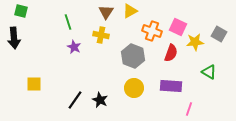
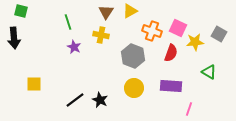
pink square: moved 1 px down
black line: rotated 18 degrees clockwise
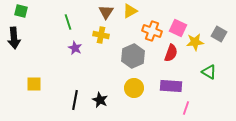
purple star: moved 1 px right, 1 px down
gray hexagon: rotated 15 degrees clockwise
black line: rotated 42 degrees counterclockwise
pink line: moved 3 px left, 1 px up
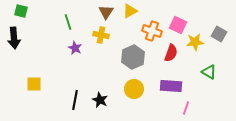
pink square: moved 3 px up
gray hexagon: moved 1 px down
yellow circle: moved 1 px down
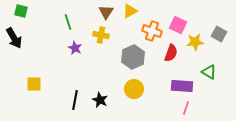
black arrow: rotated 25 degrees counterclockwise
purple rectangle: moved 11 px right
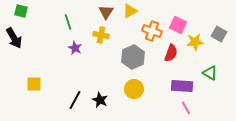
green triangle: moved 1 px right, 1 px down
black line: rotated 18 degrees clockwise
pink line: rotated 48 degrees counterclockwise
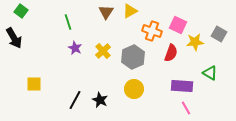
green square: rotated 24 degrees clockwise
yellow cross: moved 2 px right, 16 px down; rotated 35 degrees clockwise
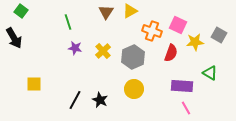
gray square: moved 1 px down
purple star: rotated 16 degrees counterclockwise
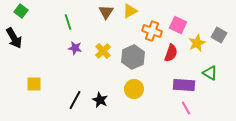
yellow star: moved 2 px right, 1 px down; rotated 18 degrees counterclockwise
purple rectangle: moved 2 px right, 1 px up
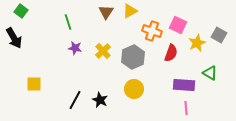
pink line: rotated 24 degrees clockwise
